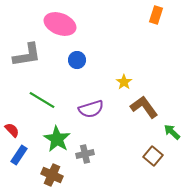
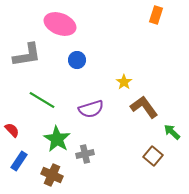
blue rectangle: moved 6 px down
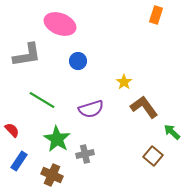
blue circle: moved 1 px right, 1 px down
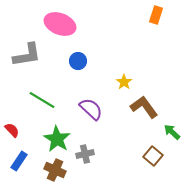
purple semicircle: rotated 120 degrees counterclockwise
brown cross: moved 3 px right, 5 px up
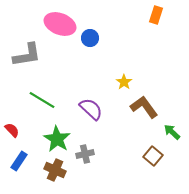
blue circle: moved 12 px right, 23 px up
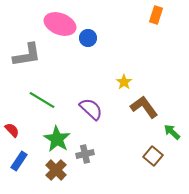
blue circle: moved 2 px left
brown cross: moved 1 px right; rotated 20 degrees clockwise
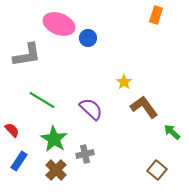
pink ellipse: moved 1 px left
green star: moved 3 px left
brown square: moved 4 px right, 14 px down
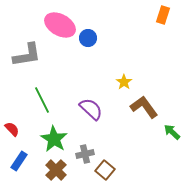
orange rectangle: moved 7 px right
pink ellipse: moved 1 px right, 1 px down; rotated 8 degrees clockwise
green line: rotated 32 degrees clockwise
red semicircle: moved 1 px up
brown square: moved 52 px left
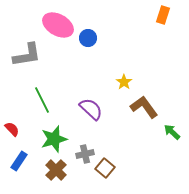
pink ellipse: moved 2 px left
green star: rotated 24 degrees clockwise
brown square: moved 2 px up
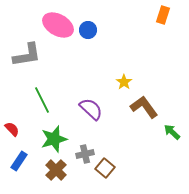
blue circle: moved 8 px up
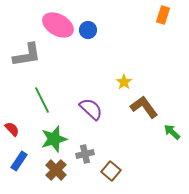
brown square: moved 6 px right, 3 px down
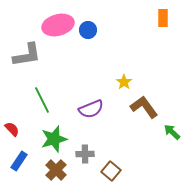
orange rectangle: moved 3 px down; rotated 18 degrees counterclockwise
pink ellipse: rotated 44 degrees counterclockwise
purple semicircle: rotated 115 degrees clockwise
gray cross: rotated 12 degrees clockwise
